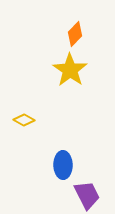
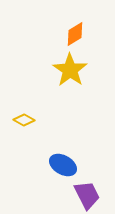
orange diamond: rotated 15 degrees clockwise
blue ellipse: rotated 60 degrees counterclockwise
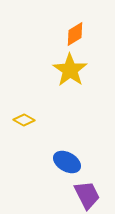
blue ellipse: moved 4 px right, 3 px up
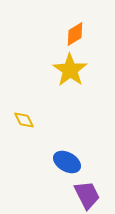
yellow diamond: rotated 35 degrees clockwise
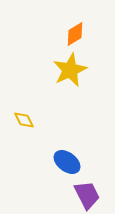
yellow star: rotated 12 degrees clockwise
blue ellipse: rotated 8 degrees clockwise
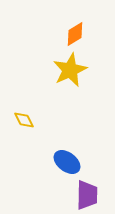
purple trapezoid: rotated 28 degrees clockwise
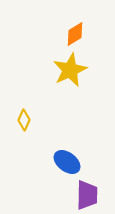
yellow diamond: rotated 50 degrees clockwise
